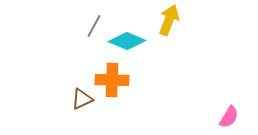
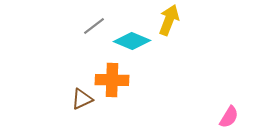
gray line: rotated 25 degrees clockwise
cyan diamond: moved 5 px right
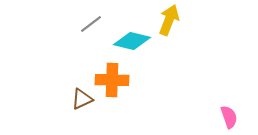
gray line: moved 3 px left, 2 px up
cyan diamond: rotated 9 degrees counterclockwise
pink semicircle: rotated 50 degrees counterclockwise
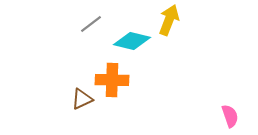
pink semicircle: moved 1 px right, 1 px up
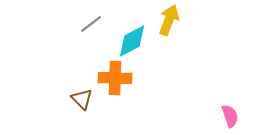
cyan diamond: rotated 42 degrees counterclockwise
orange cross: moved 3 px right, 2 px up
brown triangle: rotated 50 degrees counterclockwise
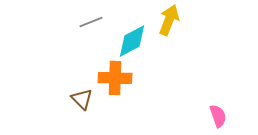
gray line: moved 2 px up; rotated 15 degrees clockwise
pink semicircle: moved 12 px left
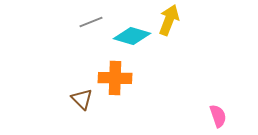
cyan diamond: moved 5 px up; rotated 45 degrees clockwise
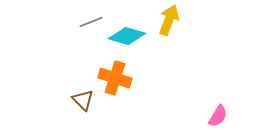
cyan diamond: moved 5 px left
orange cross: rotated 16 degrees clockwise
brown triangle: moved 1 px right, 1 px down
pink semicircle: rotated 50 degrees clockwise
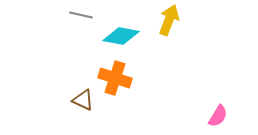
gray line: moved 10 px left, 7 px up; rotated 35 degrees clockwise
cyan diamond: moved 6 px left; rotated 6 degrees counterclockwise
brown triangle: rotated 20 degrees counterclockwise
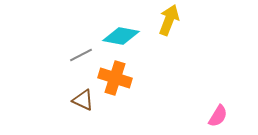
gray line: moved 40 px down; rotated 40 degrees counterclockwise
